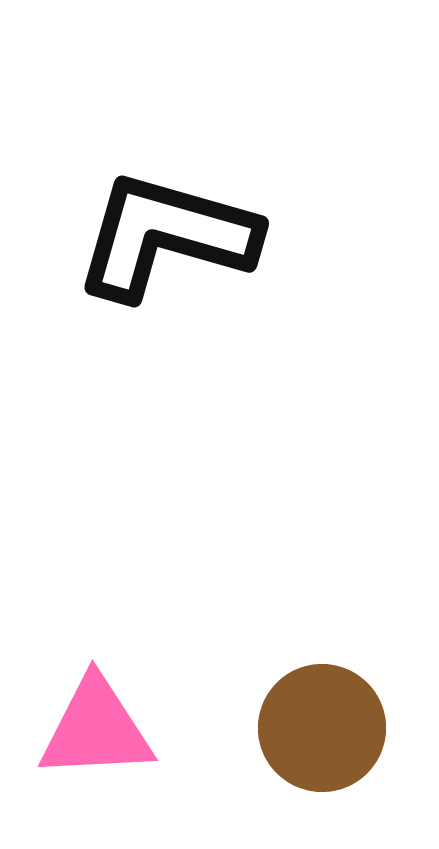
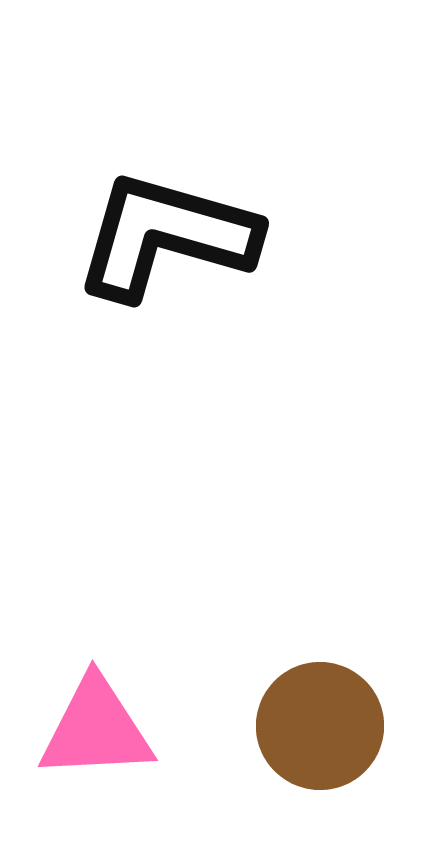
brown circle: moved 2 px left, 2 px up
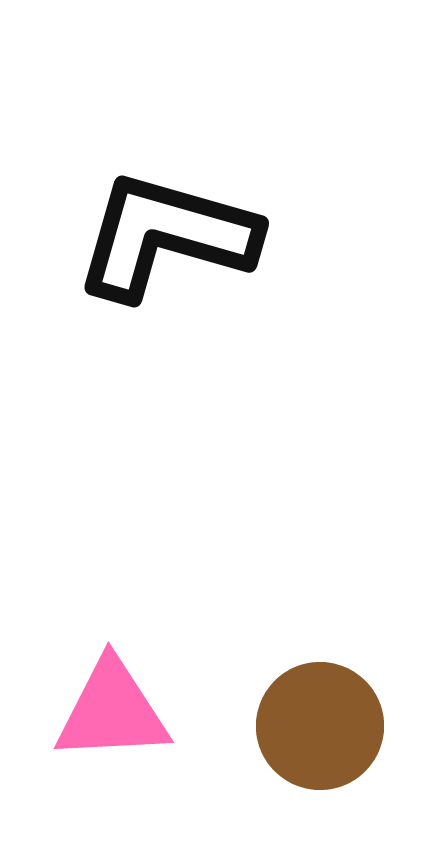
pink triangle: moved 16 px right, 18 px up
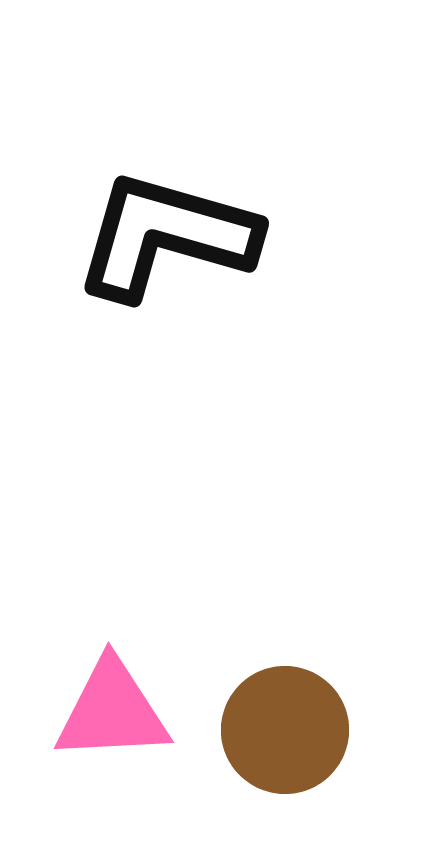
brown circle: moved 35 px left, 4 px down
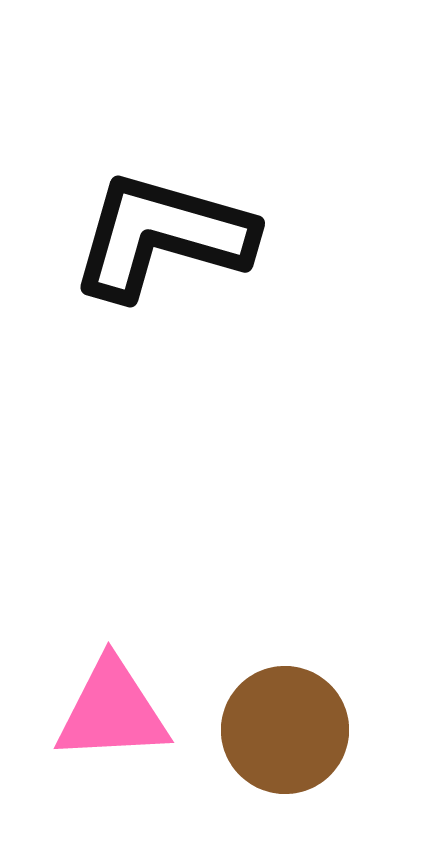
black L-shape: moved 4 px left
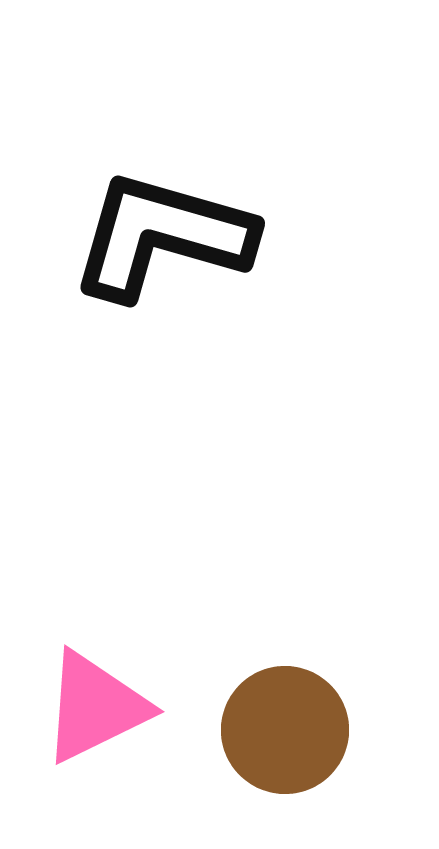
pink triangle: moved 17 px left, 4 px up; rotated 23 degrees counterclockwise
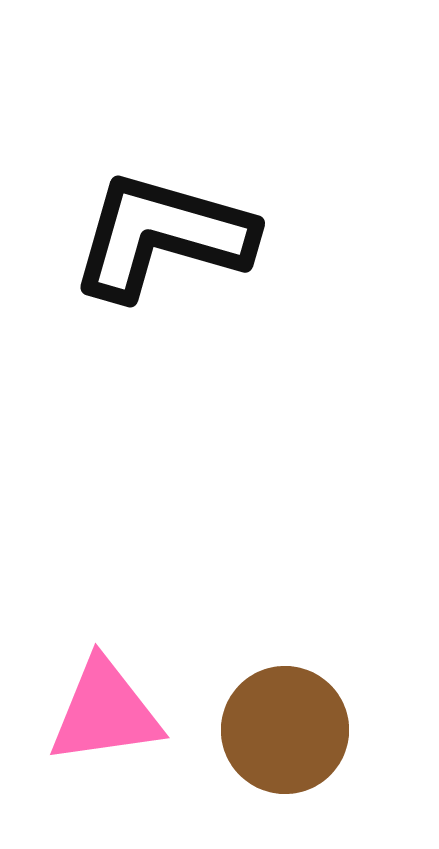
pink triangle: moved 10 px right, 5 px down; rotated 18 degrees clockwise
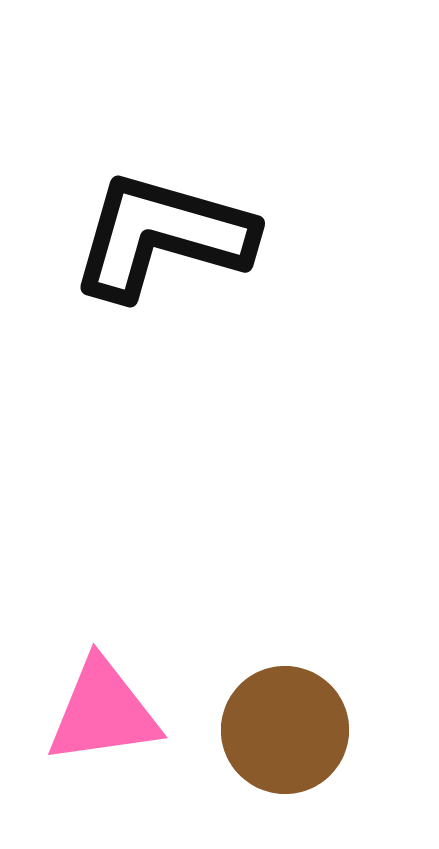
pink triangle: moved 2 px left
